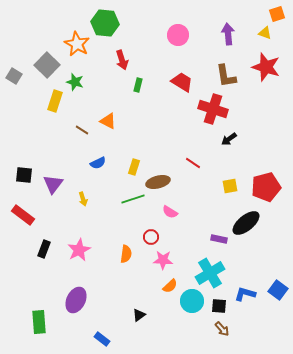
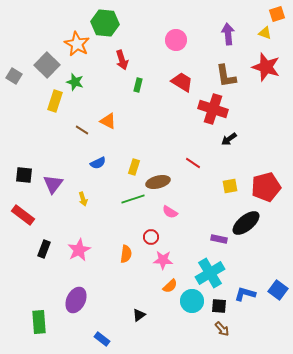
pink circle at (178, 35): moved 2 px left, 5 px down
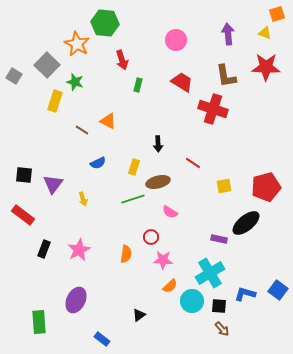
red star at (266, 67): rotated 16 degrees counterclockwise
black arrow at (229, 139): moved 71 px left, 5 px down; rotated 56 degrees counterclockwise
yellow square at (230, 186): moved 6 px left
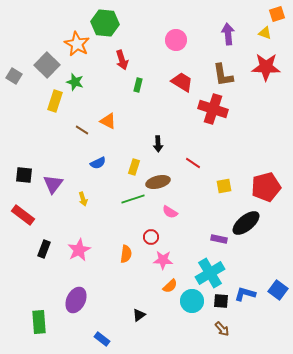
brown L-shape at (226, 76): moved 3 px left, 1 px up
black square at (219, 306): moved 2 px right, 5 px up
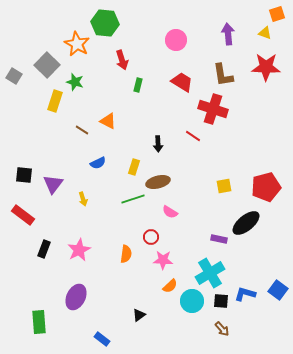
red line at (193, 163): moved 27 px up
purple ellipse at (76, 300): moved 3 px up
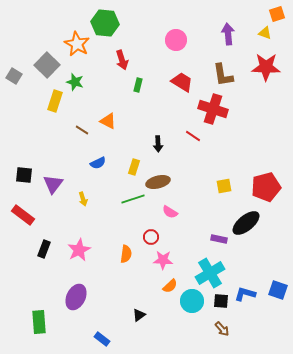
blue square at (278, 290): rotated 18 degrees counterclockwise
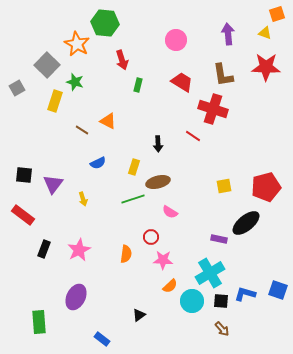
gray square at (14, 76): moved 3 px right, 12 px down; rotated 28 degrees clockwise
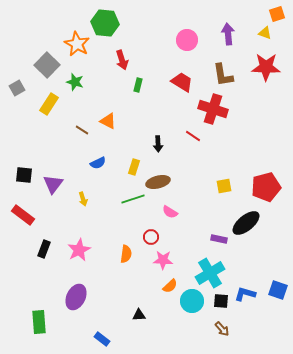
pink circle at (176, 40): moved 11 px right
yellow rectangle at (55, 101): moved 6 px left, 3 px down; rotated 15 degrees clockwise
black triangle at (139, 315): rotated 32 degrees clockwise
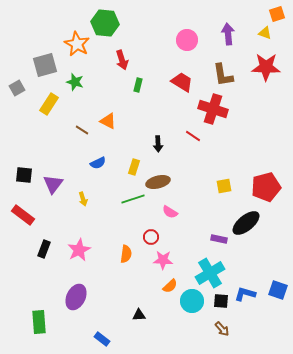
gray square at (47, 65): moved 2 px left; rotated 30 degrees clockwise
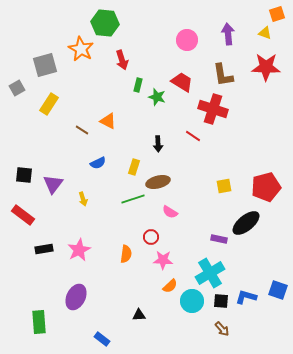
orange star at (77, 44): moved 4 px right, 5 px down
green star at (75, 82): moved 82 px right, 15 px down
black rectangle at (44, 249): rotated 60 degrees clockwise
blue L-shape at (245, 294): moved 1 px right, 3 px down
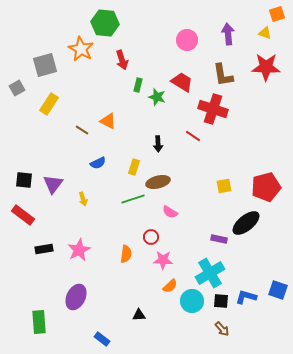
black square at (24, 175): moved 5 px down
